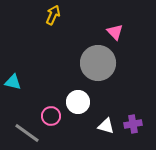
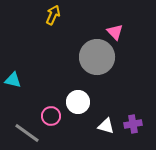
gray circle: moved 1 px left, 6 px up
cyan triangle: moved 2 px up
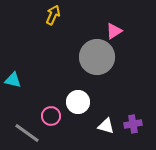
pink triangle: moved 1 px left, 1 px up; rotated 42 degrees clockwise
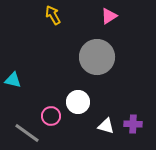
yellow arrow: rotated 54 degrees counterclockwise
pink triangle: moved 5 px left, 15 px up
purple cross: rotated 12 degrees clockwise
